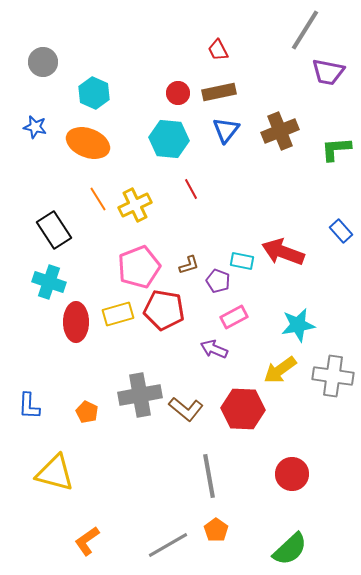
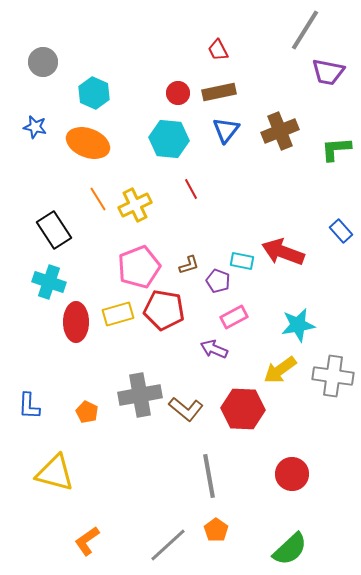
gray line at (168, 545): rotated 12 degrees counterclockwise
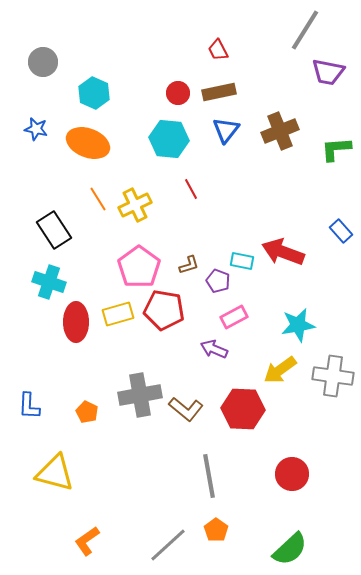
blue star at (35, 127): moved 1 px right, 2 px down
pink pentagon at (139, 267): rotated 15 degrees counterclockwise
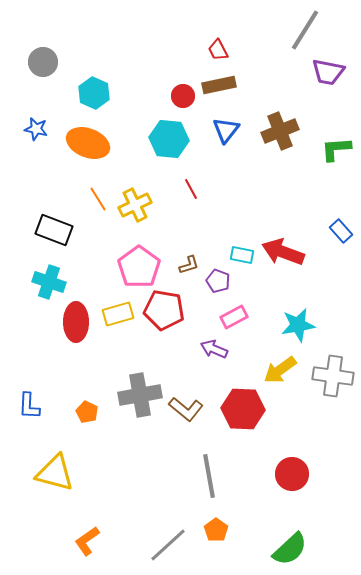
brown rectangle at (219, 92): moved 7 px up
red circle at (178, 93): moved 5 px right, 3 px down
black rectangle at (54, 230): rotated 36 degrees counterclockwise
cyan rectangle at (242, 261): moved 6 px up
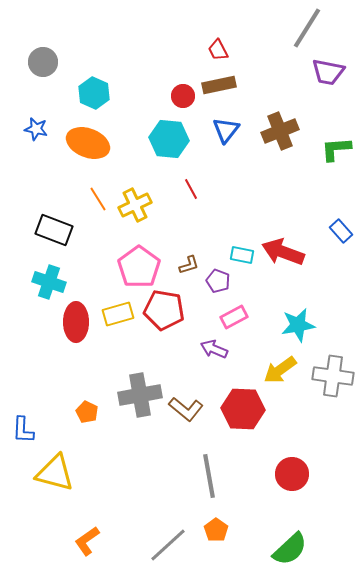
gray line at (305, 30): moved 2 px right, 2 px up
blue L-shape at (29, 406): moved 6 px left, 24 px down
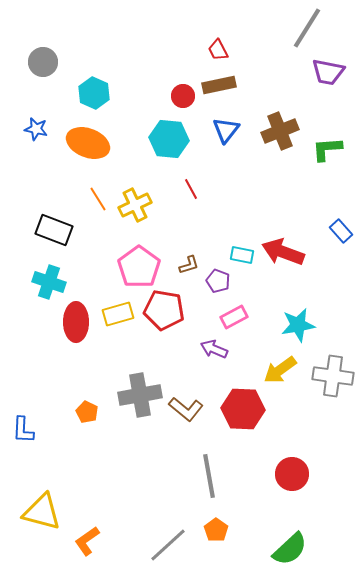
green L-shape at (336, 149): moved 9 px left
yellow triangle at (55, 473): moved 13 px left, 39 px down
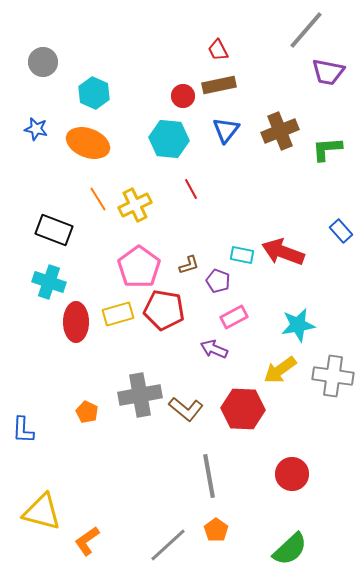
gray line at (307, 28): moved 1 px left, 2 px down; rotated 9 degrees clockwise
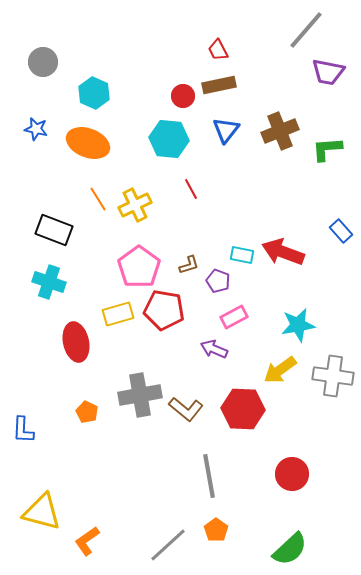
red ellipse at (76, 322): moved 20 px down; rotated 12 degrees counterclockwise
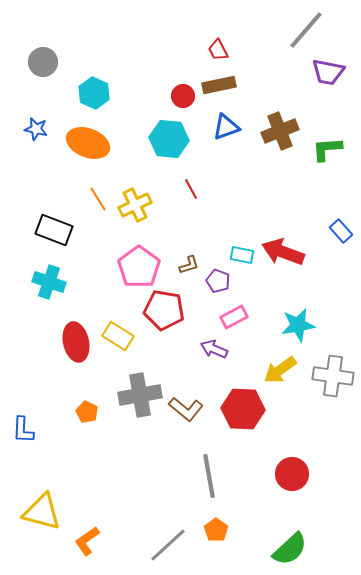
blue triangle at (226, 130): moved 3 px up; rotated 32 degrees clockwise
yellow rectangle at (118, 314): moved 22 px down; rotated 48 degrees clockwise
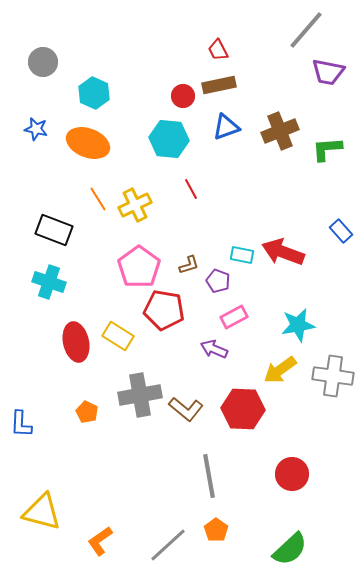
blue L-shape at (23, 430): moved 2 px left, 6 px up
orange L-shape at (87, 541): moved 13 px right
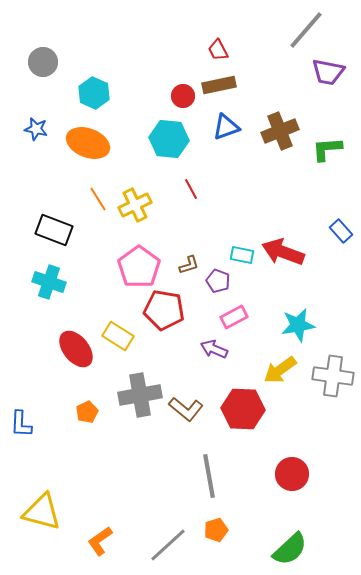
red ellipse at (76, 342): moved 7 px down; rotated 27 degrees counterclockwise
orange pentagon at (87, 412): rotated 20 degrees clockwise
orange pentagon at (216, 530): rotated 20 degrees clockwise
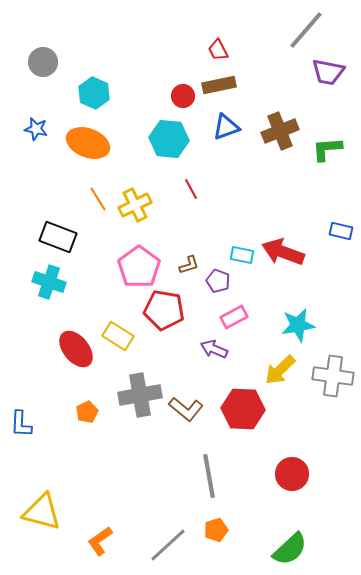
black rectangle at (54, 230): moved 4 px right, 7 px down
blue rectangle at (341, 231): rotated 35 degrees counterclockwise
yellow arrow at (280, 370): rotated 8 degrees counterclockwise
